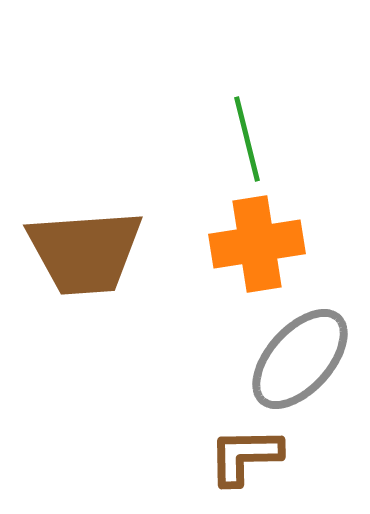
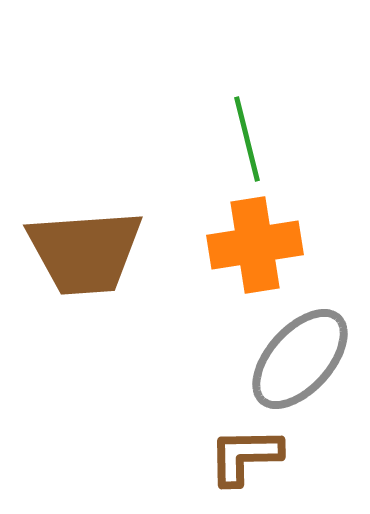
orange cross: moved 2 px left, 1 px down
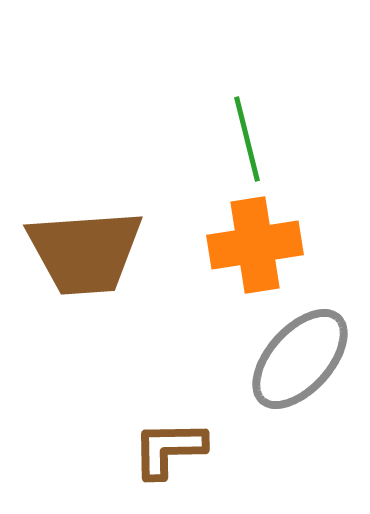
brown L-shape: moved 76 px left, 7 px up
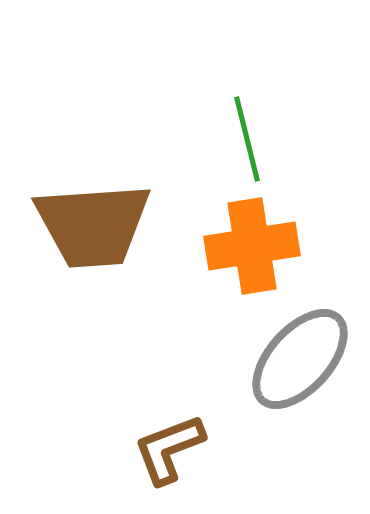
orange cross: moved 3 px left, 1 px down
brown trapezoid: moved 8 px right, 27 px up
brown L-shape: rotated 20 degrees counterclockwise
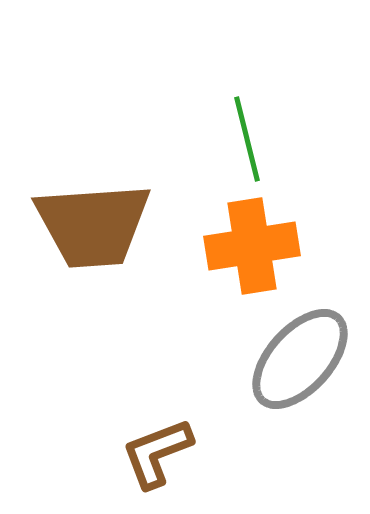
brown L-shape: moved 12 px left, 4 px down
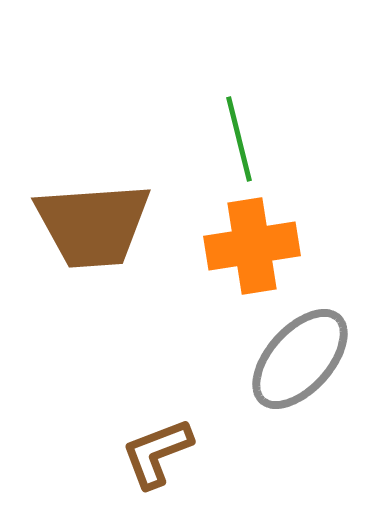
green line: moved 8 px left
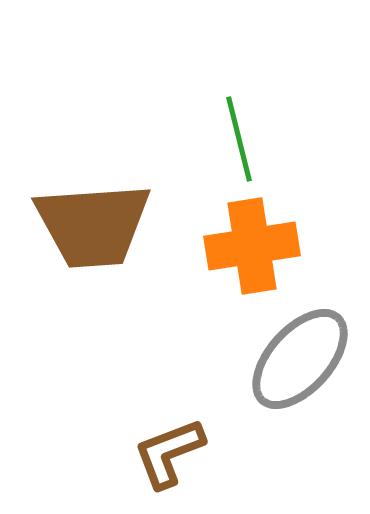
brown L-shape: moved 12 px right
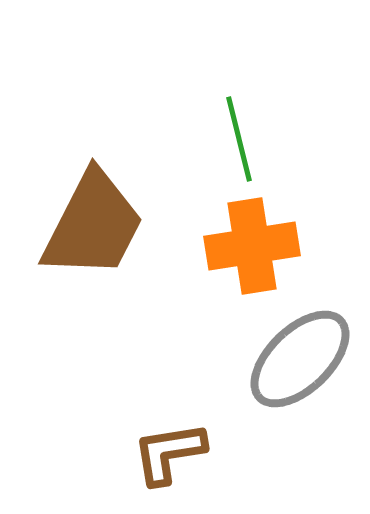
brown trapezoid: rotated 59 degrees counterclockwise
gray ellipse: rotated 4 degrees clockwise
brown L-shape: rotated 12 degrees clockwise
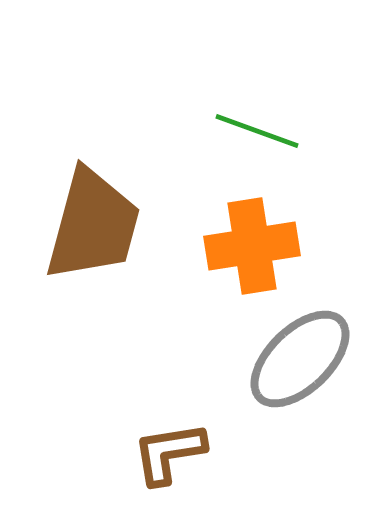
green line: moved 18 px right, 8 px up; rotated 56 degrees counterclockwise
brown trapezoid: rotated 12 degrees counterclockwise
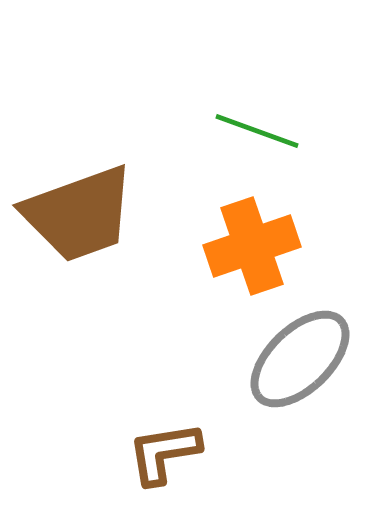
brown trapezoid: moved 14 px left, 11 px up; rotated 55 degrees clockwise
orange cross: rotated 10 degrees counterclockwise
brown L-shape: moved 5 px left
